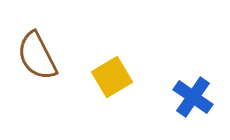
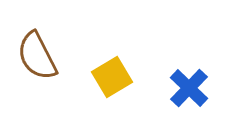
blue cross: moved 4 px left, 9 px up; rotated 9 degrees clockwise
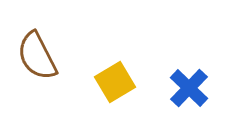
yellow square: moved 3 px right, 5 px down
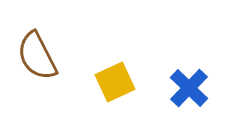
yellow square: rotated 6 degrees clockwise
